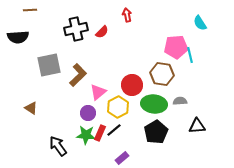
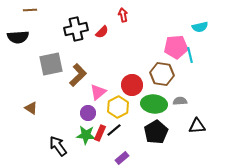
red arrow: moved 4 px left
cyan semicircle: moved 4 px down; rotated 70 degrees counterclockwise
gray square: moved 2 px right, 1 px up
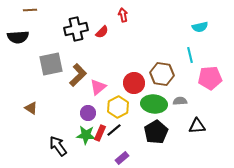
pink pentagon: moved 34 px right, 31 px down
red circle: moved 2 px right, 2 px up
pink triangle: moved 5 px up
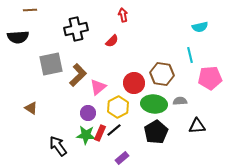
red semicircle: moved 10 px right, 9 px down
